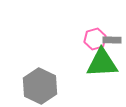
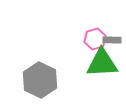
gray hexagon: moved 6 px up
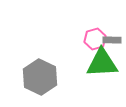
gray hexagon: moved 3 px up
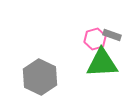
gray rectangle: moved 5 px up; rotated 18 degrees clockwise
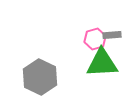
gray rectangle: rotated 24 degrees counterclockwise
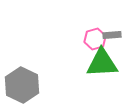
gray hexagon: moved 18 px left, 8 px down
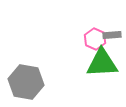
pink hexagon: rotated 20 degrees counterclockwise
gray hexagon: moved 4 px right, 3 px up; rotated 16 degrees counterclockwise
